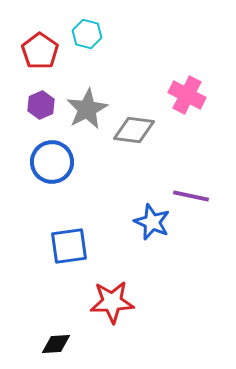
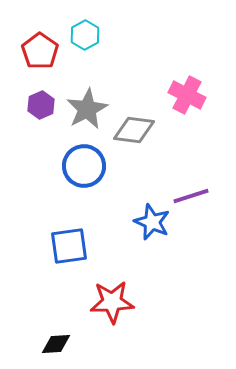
cyan hexagon: moved 2 px left, 1 px down; rotated 16 degrees clockwise
blue circle: moved 32 px right, 4 px down
purple line: rotated 30 degrees counterclockwise
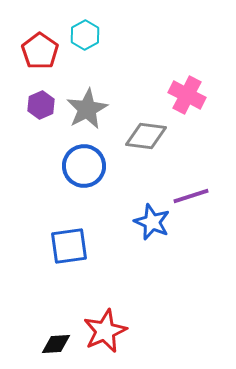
gray diamond: moved 12 px right, 6 px down
red star: moved 7 px left, 29 px down; rotated 21 degrees counterclockwise
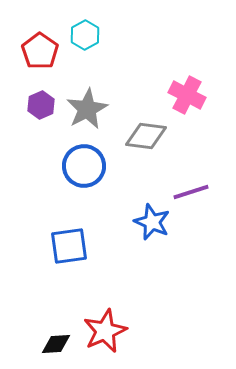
purple line: moved 4 px up
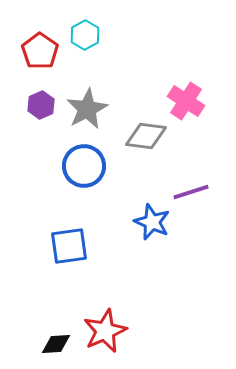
pink cross: moved 1 px left, 6 px down; rotated 6 degrees clockwise
